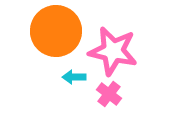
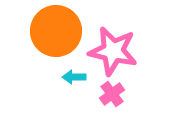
pink cross: moved 3 px right; rotated 15 degrees clockwise
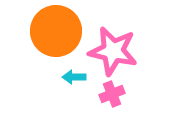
pink cross: rotated 15 degrees clockwise
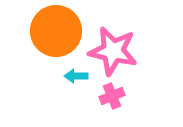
cyan arrow: moved 2 px right, 1 px up
pink cross: moved 2 px down
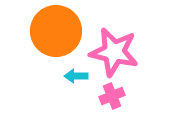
pink star: moved 1 px right, 1 px down
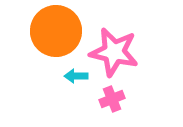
pink cross: moved 3 px down
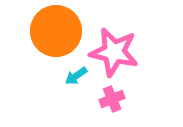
cyan arrow: rotated 35 degrees counterclockwise
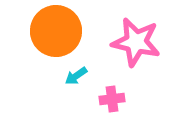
pink star: moved 22 px right, 10 px up
pink cross: rotated 15 degrees clockwise
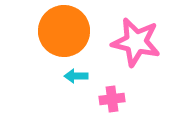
orange circle: moved 8 px right
cyan arrow: rotated 35 degrees clockwise
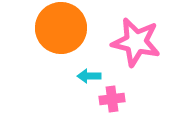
orange circle: moved 3 px left, 3 px up
cyan arrow: moved 13 px right
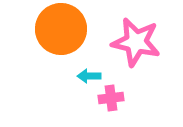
orange circle: moved 1 px down
pink cross: moved 1 px left, 1 px up
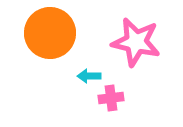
orange circle: moved 11 px left, 4 px down
